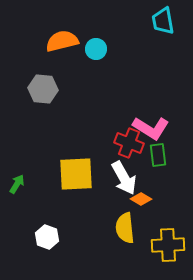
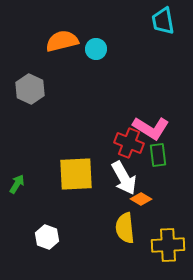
gray hexagon: moved 13 px left; rotated 20 degrees clockwise
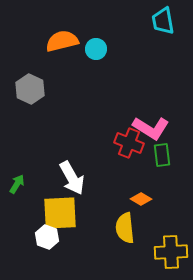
green rectangle: moved 4 px right
yellow square: moved 16 px left, 39 px down
white arrow: moved 52 px left
yellow cross: moved 3 px right, 7 px down
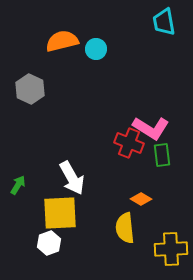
cyan trapezoid: moved 1 px right, 1 px down
green arrow: moved 1 px right, 1 px down
white hexagon: moved 2 px right, 6 px down; rotated 20 degrees clockwise
yellow cross: moved 3 px up
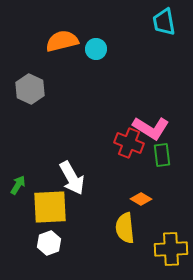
yellow square: moved 10 px left, 6 px up
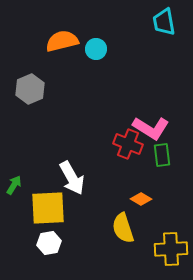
gray hexagon: rotated 12 degrees clockwise
red cross: moved 1 px left, 1 px down
green arrow: moved 4 px left
yellow square: moved 2 px left, 1 px down
yellow semicircle: moved 2 px left; rotated 12 degrees counterclockwise
white hexagon: rotated 10 degrees clockwise
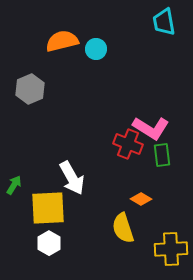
white hexagon: rotated 20 degrees counterclockwise
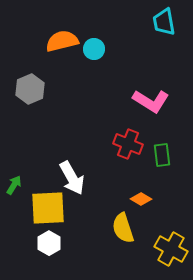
cyan circle: moved 2 px left
pink L-shape: moved 27 px up
yellow cross: rotated 32 degrees clockwise
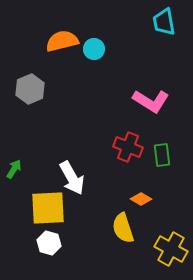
red cross: moved 3 px down
green arrow: moved 16 px up
white hexagon: rotated 15 degrees counterclockwise
